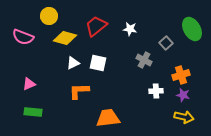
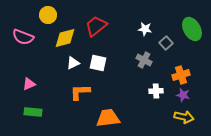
yellow circle: moved 1 px left, 1 px up
white star: moved 15 px right
yellow diamond: rotated 30 degrees counterclockwise
orange L-shape: moved 1 px right, 1 px down
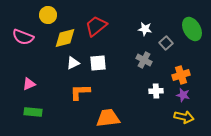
white square: rotated 18 degrees counterclockwise
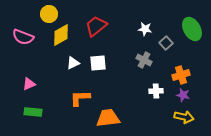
yellow circle: moved 1 px right, 1 px up
yellow diamond: moved 4 px left, 3 px up; rotated 15 degrees counterclockwise
orange L-shape: moved 6 px down
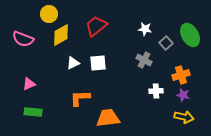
green ellipse: moved 2 px left, 6 px down
pink semicircle: moved 2 px down
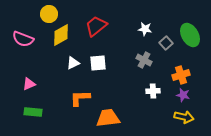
white cross: moved 3 px left
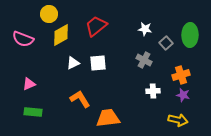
green ellipse: rotated 30 degrees clockwise
orange L-shape: moved 1 px down; rotated 60 degrees clockwise
yellow arrow: moved 6 px left, 3 px down
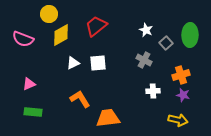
white star: moved 1 px right, 1 px down; rotated 16 degrees clockwise
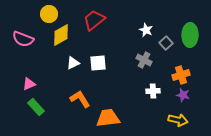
red trapezoid: moved 2 px left, 6 px up
green rectangle: moved 3 px right, 5 px up; rotated 42 degrees clockwise
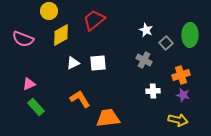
yellow circle: moved 3 px up
